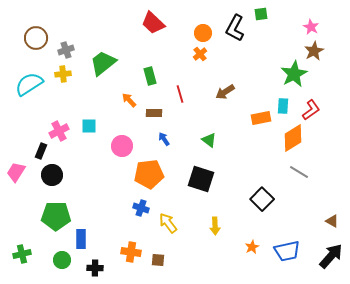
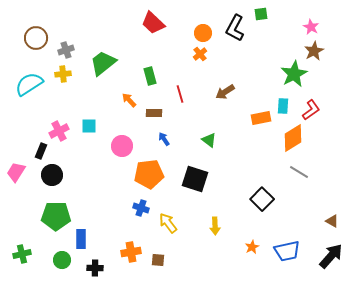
black square at (201, 179): moved 6 px left
orange cross at (131, 252): rotated 18 degrees counterclockwise
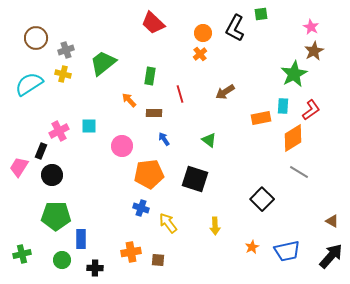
yellow cross at (63, 74): rotated 21 degrees clockwise
green rectangle at (150, 76): rotated 24 degrees clockwise
pink trapezoid at (16, 172): moved 3 px right, 5 px up
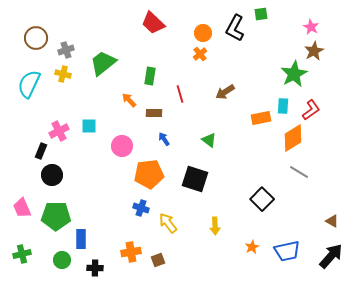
cyan semicircle at (29, 84): rotated 32 degrees counterclockwise
pink trapezoid at (19, 167): moved 3 px right, 41 px down; rotated 55 degrees counterclockwise
brown square at (158, 260): rotated 24 degrees counterclockwise
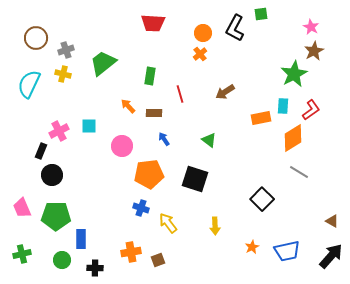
red trapezoid at (153, 23): rotated 40 degrees counterclockwise
orange arrow at (129, 100): moved 1 px left, 6 px down
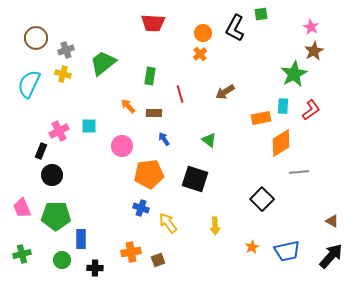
orange diamond at (293, 138): moved 12 px left, 5 px down
gray line at (299, 172): rotated 36 degrees counterclockwise
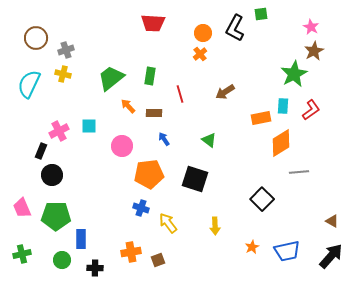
green trapezoid at (103, 63): moved 8 px right, 15 px down
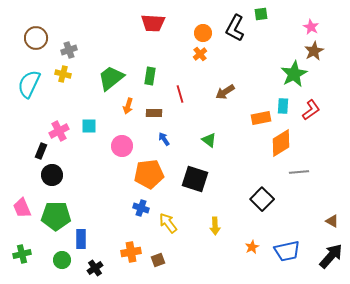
gray cross at (66, 50): moved 3 px right
orange arrow at (128, 106): rotated 119 degrees counterclockwise
black cross at (95, 268): rotated 35 degrees counterclockwise
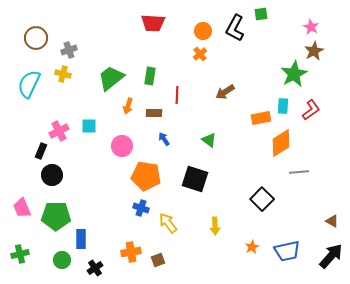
orange circle at (203, 33): moved 2 px up
red line at (180, 94): moved 3 px left, 1 px down; rotated 18 degrees clockwise
orange pentagon at (149, 174): moved 3 px left, 2 px down; rotated 16 degrees clockwise
green cross at (22, 254): moved 2 px left
